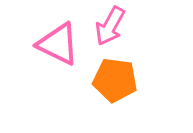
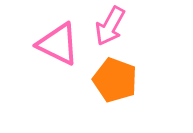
orange pentagon: rotated 12 degrees clockwise
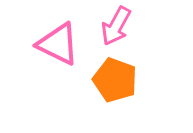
pink arrow: moved 6 px right
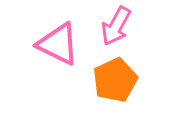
orange pentagon: rotated 27 degrees clockwise
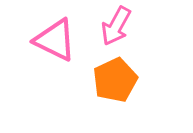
pink triangle: moved 3 px left, 4 px up
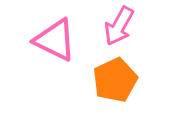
pink arrow: moved 3 px right
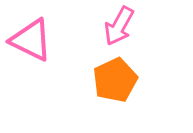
pink triangle: moved 24 px left
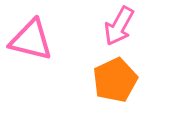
pink triangle: rotated 12 degrees counterclockwise
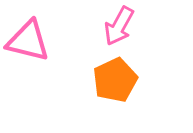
pink triangle: moved 3 px left, 1 px down
